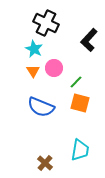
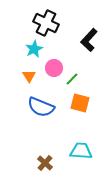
cyan star: rotated 18 degrees clockwise
orange triangle: moved 4 px left, 5 px down
green line: moved 4 px left, 3 px up
cyan trapezoid: moved 1 px right, 1 px down; rotated 95 degrees counterclockwise
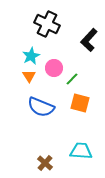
black cross: moved 1 px right, 1 px down
cyan star: moved 3 px left, 7 px down
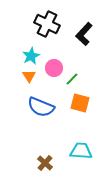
black L-shape: moved 5 px left, 6 px up
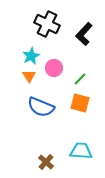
green line: moved 8 px right
brown cross: moved 1 px right, 1 px up
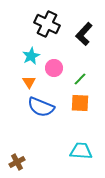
orange triangle: moved 6 px down
orange square: rotated 12 degrees counterclockwise
brown cross: moved 29 px left; rotated 21 degrees clockwise
